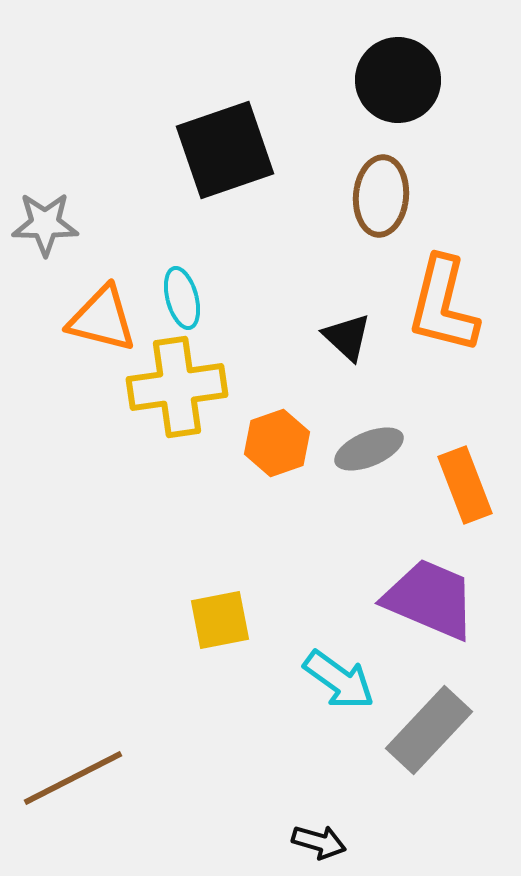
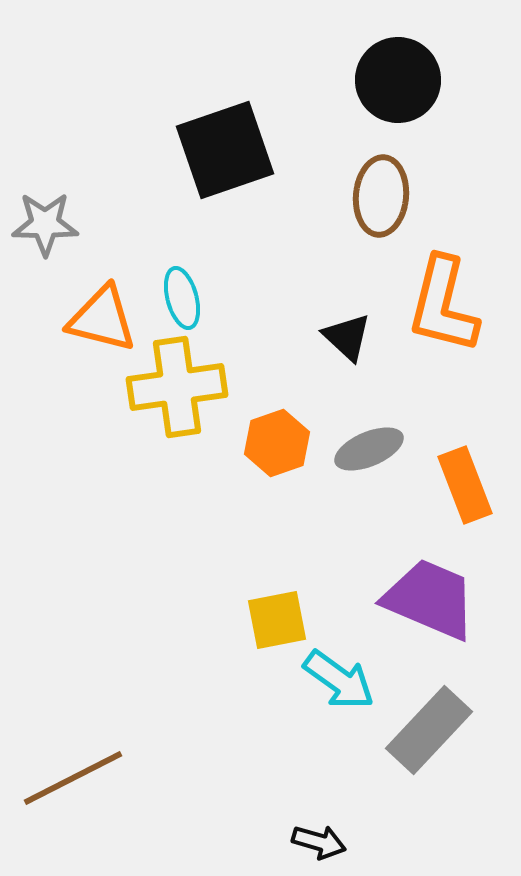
yellow square: moved 57 px right
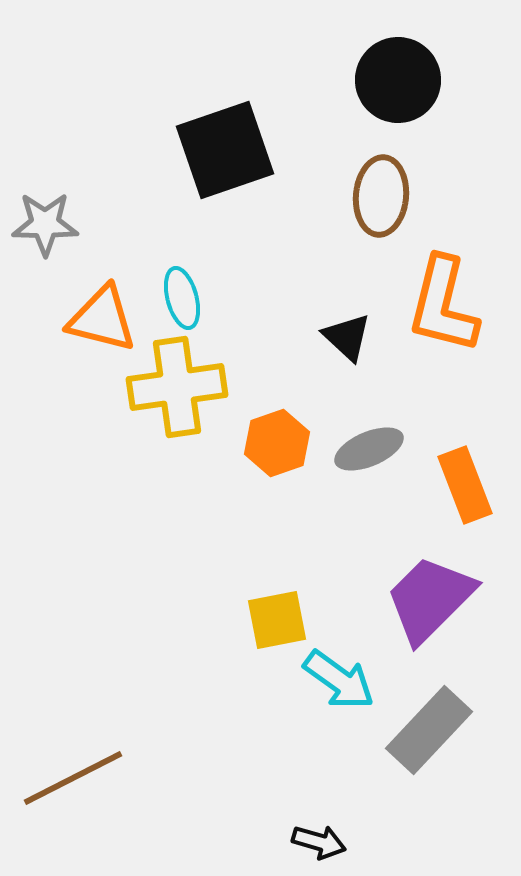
purple trapezoid: rotated 68 degrees counterclockwise
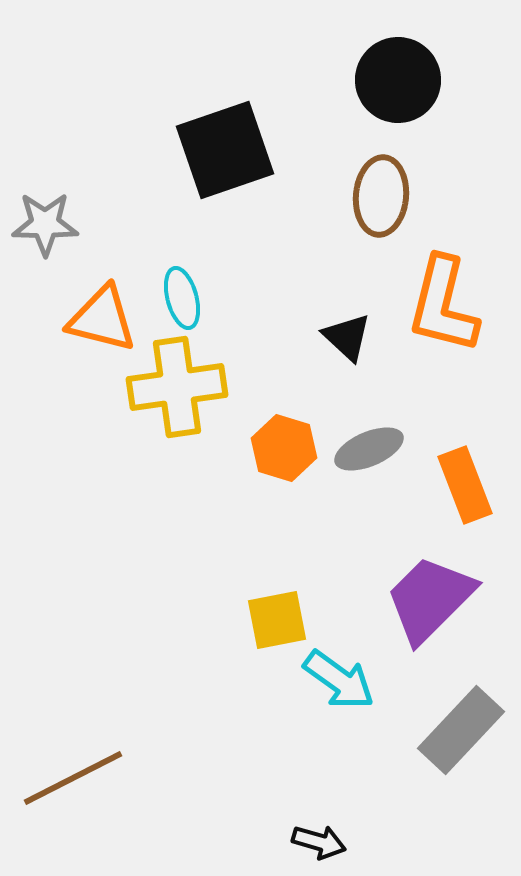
orange hexagon: moved 7 px right, 5 px down; rotated 24 degrees counterclockwise
gray rectangle: moved 32 px right
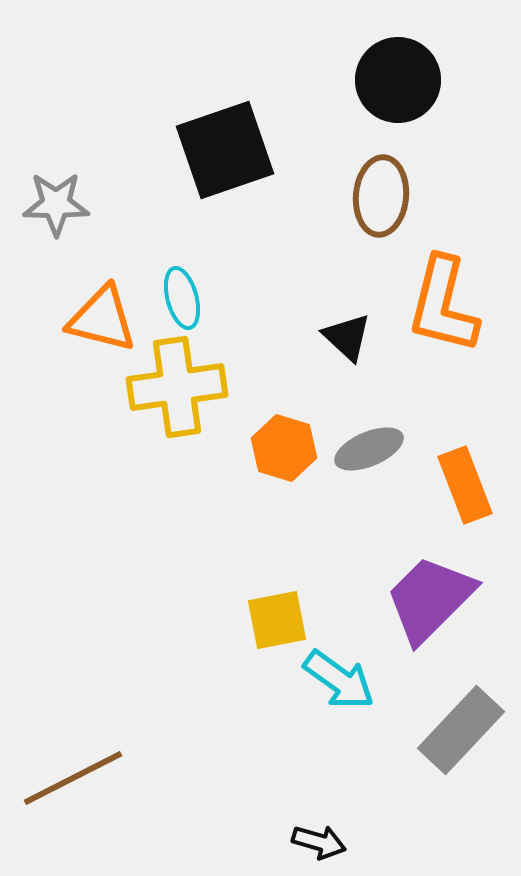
gray star: moved 11 px right, 20 px up
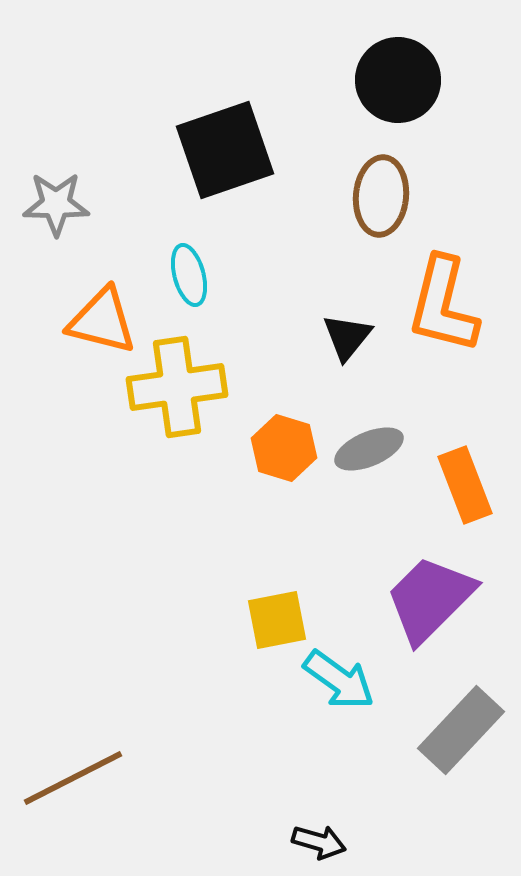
cyan ellipse: moved 7 px right, 23 px up
orange triangle: moved 2 px down
black triangle: rotated 26 degrees clockwise
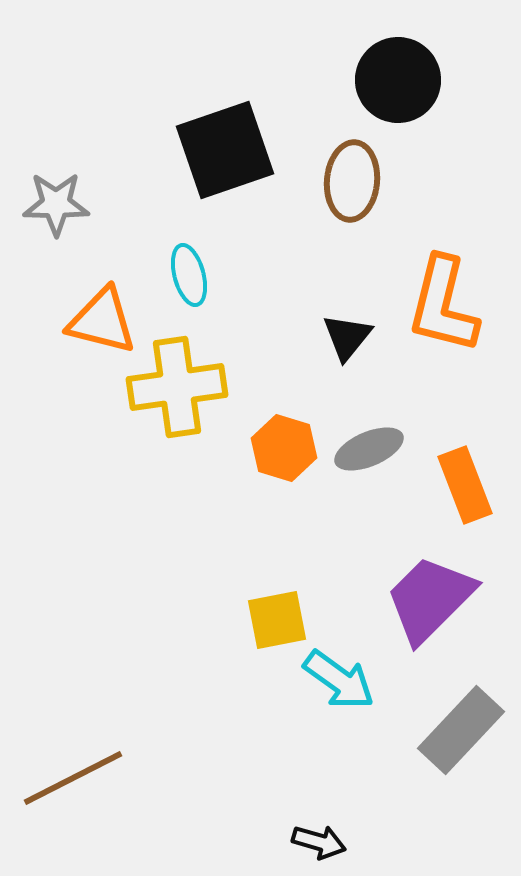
brown ellipse: moved 29 px left, 15 px up
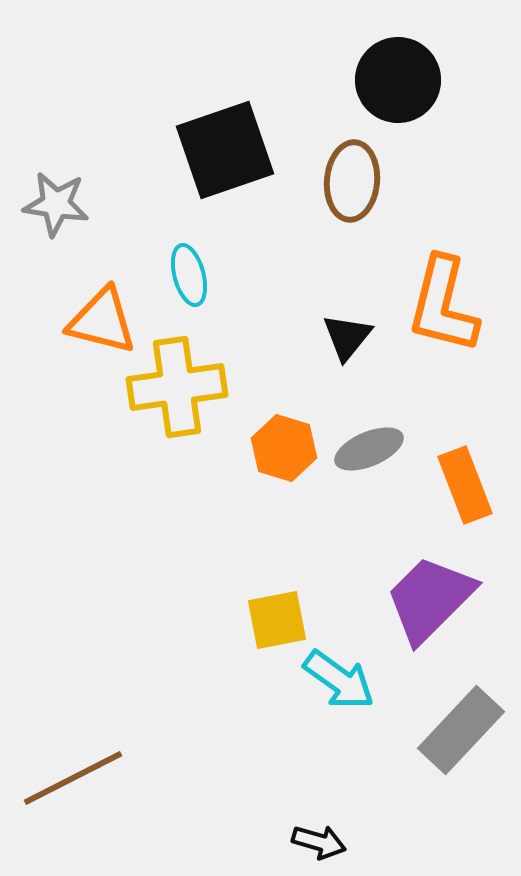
gray star: rotated 8 degrees clockwise
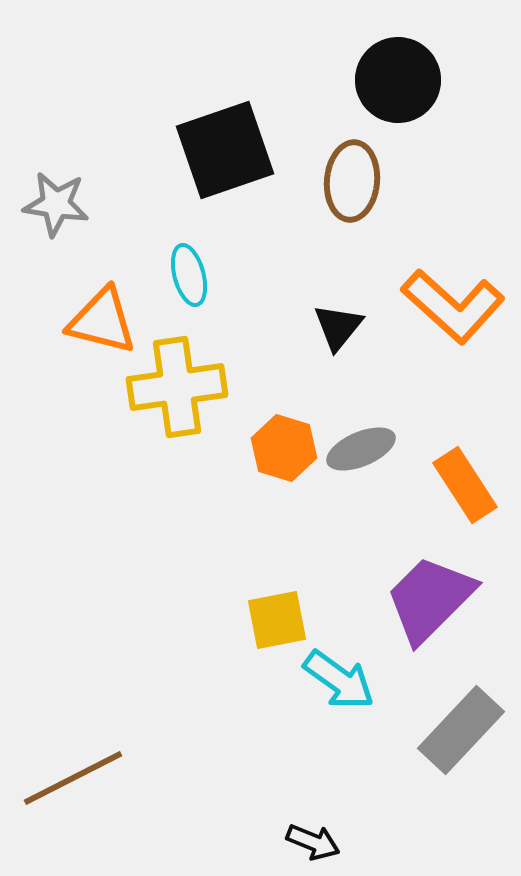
orange L-shape: moved 10 px right, 1 px down; rotated 62 degrees counterclockwise
black triangle: moved 9 px left, 10 px up
gray ellipse: moved 8 px left
orange rectangle: rotated 12 degrees counterclockwise
black arrow: moved 6 px left; rotated 6 degrees clockwise
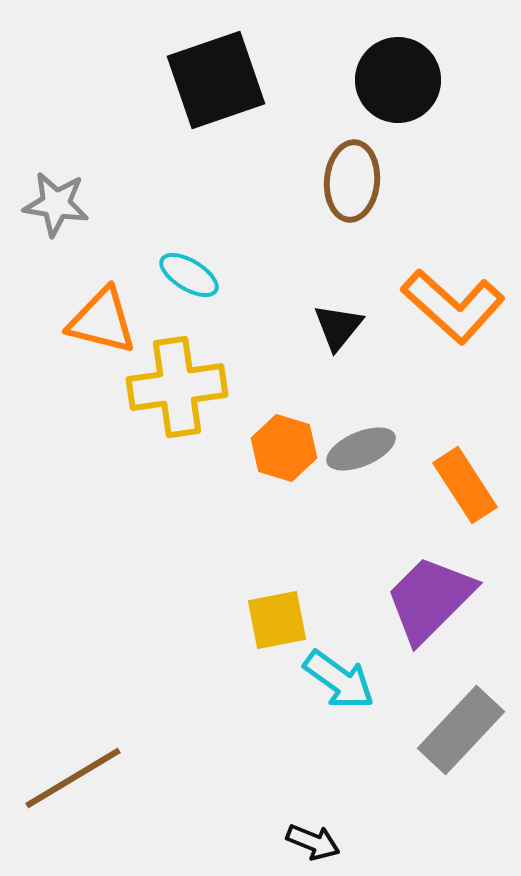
black square: moved 9 px left, 70 px up
cyan ellipse: rotated 44 degrees counterclockwise
brown line: rotated 4 degrees counterclockwise
